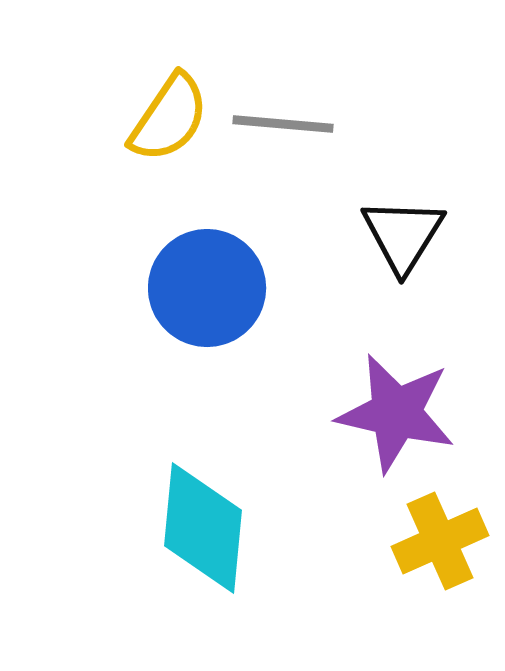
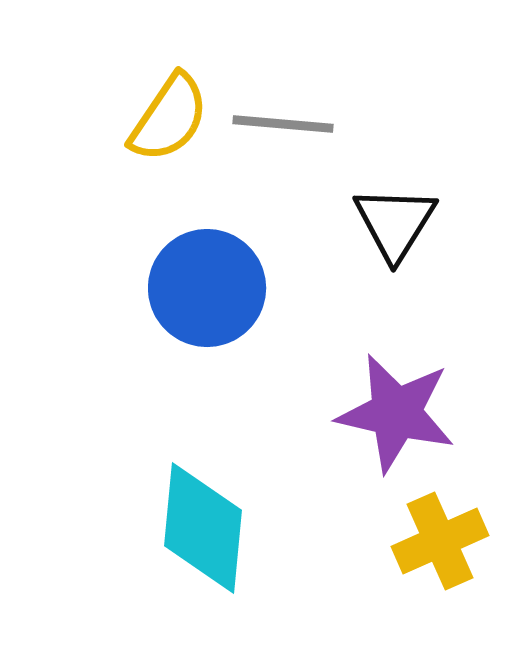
black triangle: moved 8 px left, 12 px up
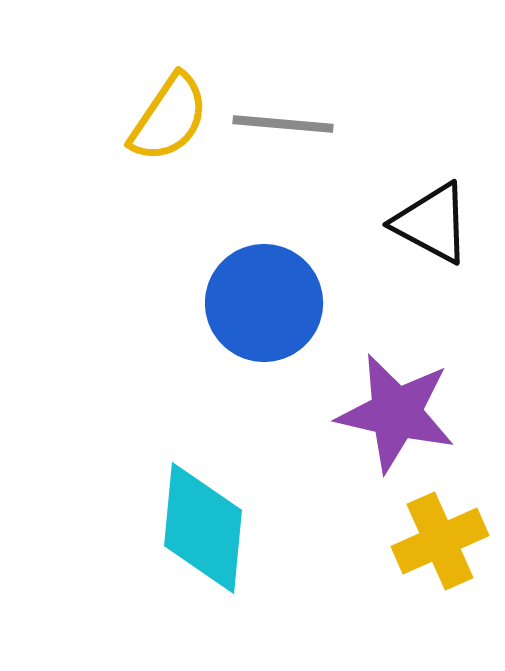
black triangle: moved 37 px right; rotated 34 degrees counterclockwise
blue circle: moved 57 px right, 15 px down
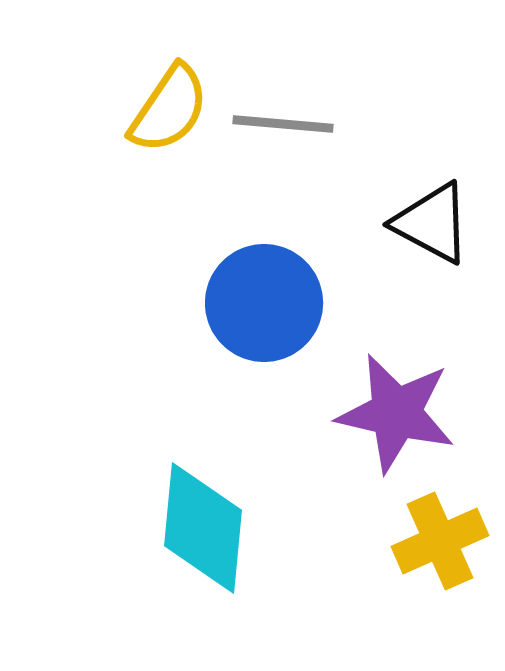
yellow semicircle: moved 9 px up
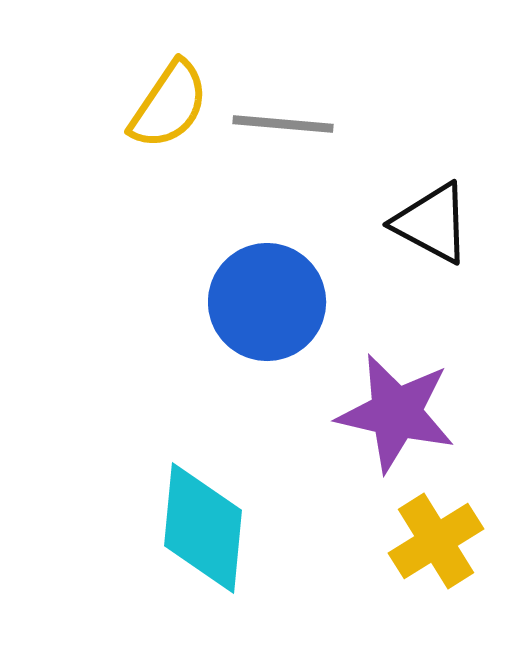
yellow semicircle: moved 4 px up
blue circle: moved 3 px right, 1 px up
yellow cross: moved 4 px left; rotated 8 degrees counterclockwise
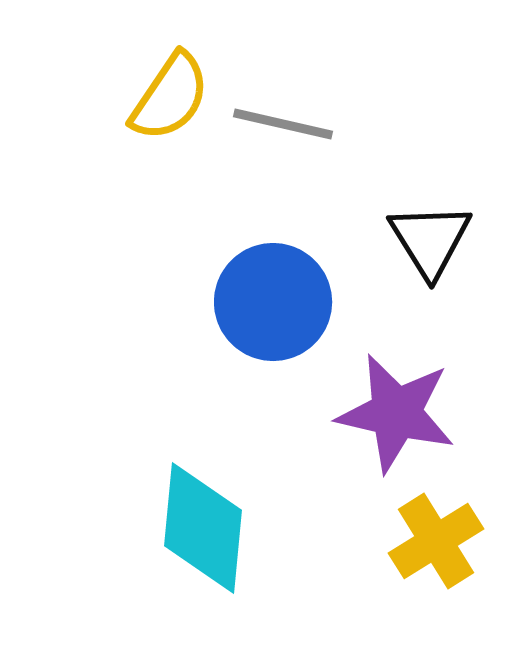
yellow semicircle: moved 1 px right, 8 px up
gray line: rotated 8 degrees clockwise
black triangle: moved 2 px left, 17 px down; rotated 30 degrees clockwise
blue circle: moved 6 px right
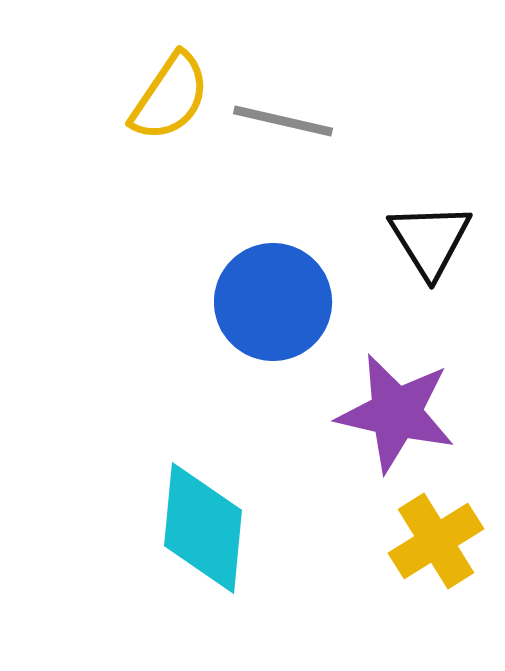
gray line: moved 3 px up
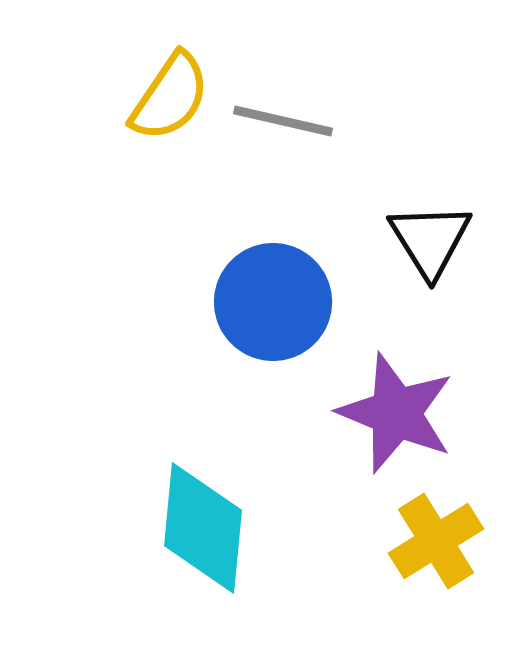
purple star: rotated 9 degrees clockwise
